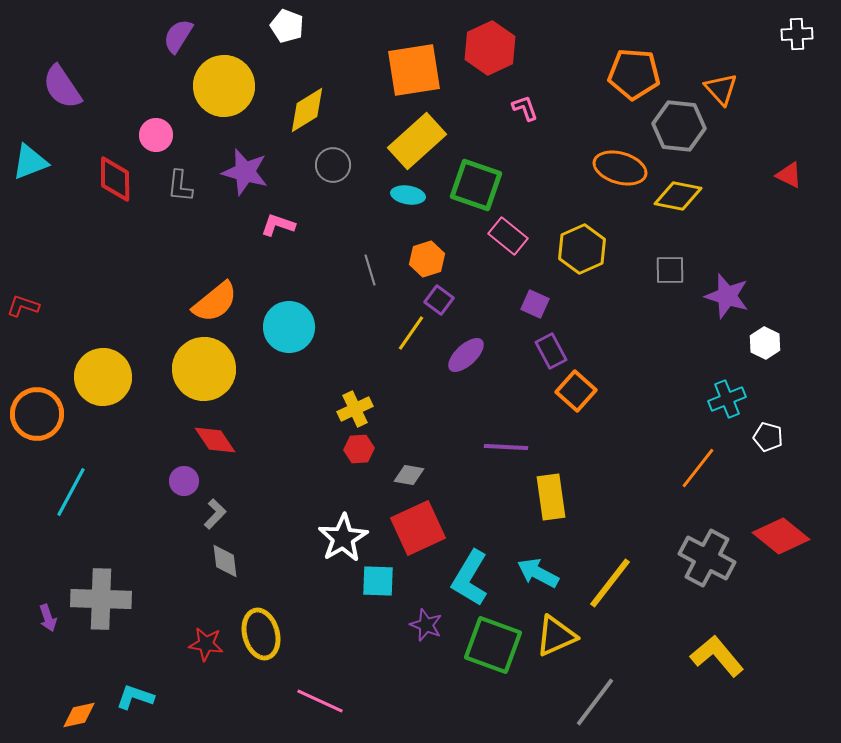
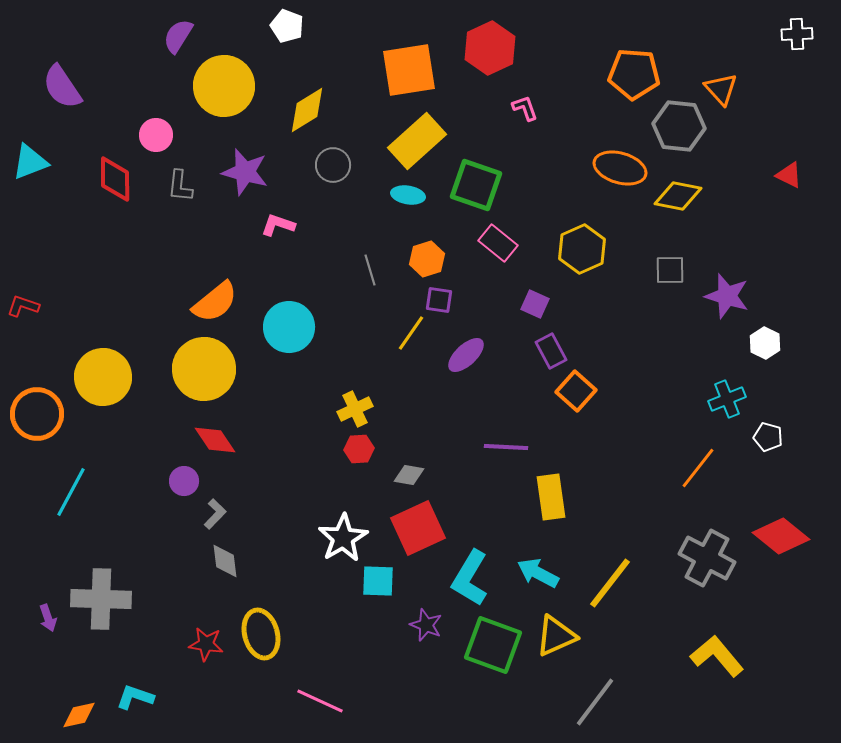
orange square at (414, 70): moved 5 px left
pink rectangle at (508, 236): moved 10 px left, 7 px down
purple square at (439, 300): rotated 28 degrees counterclockwise
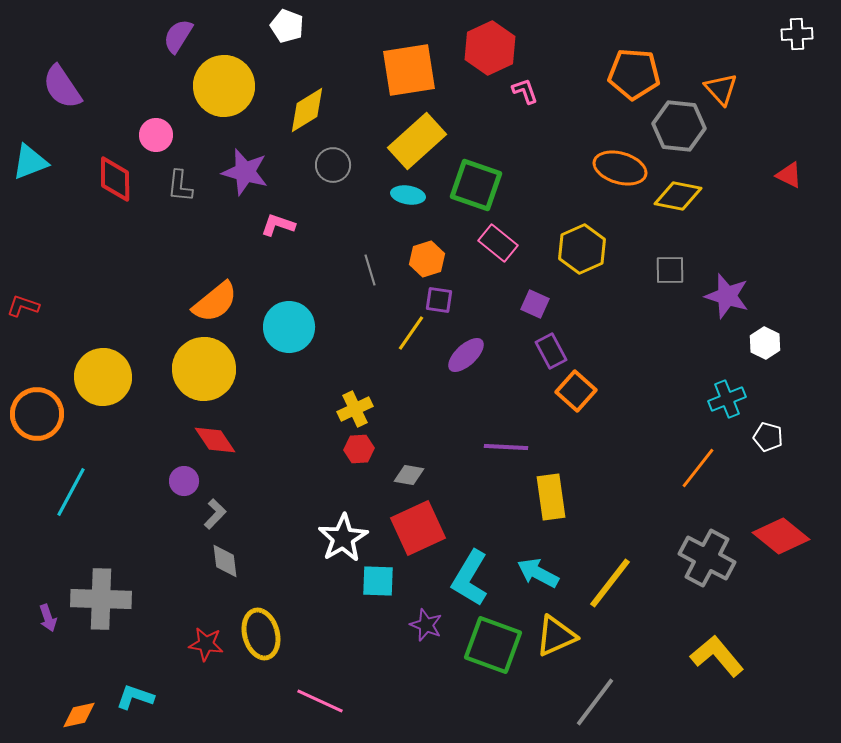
pink L-shape at (525, 108): moved 17 px up
